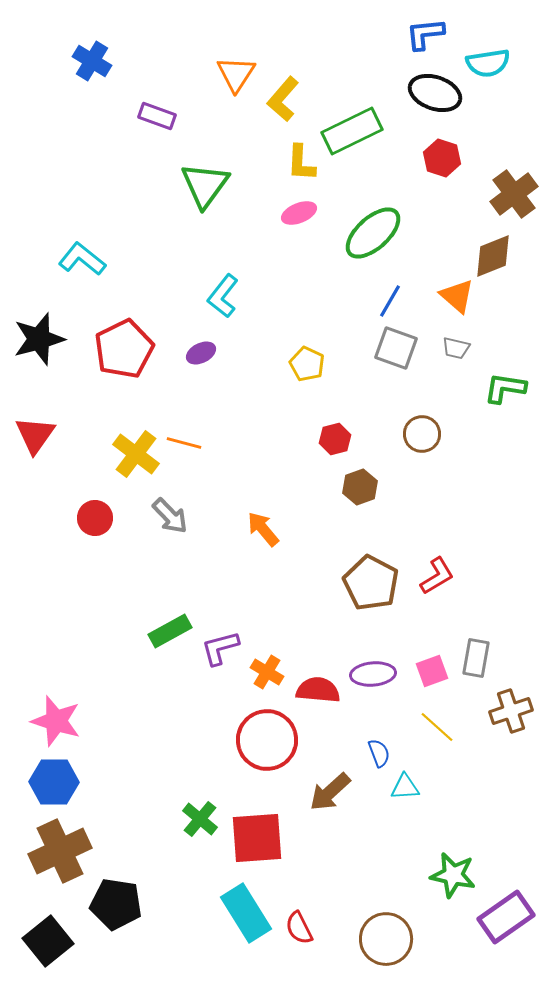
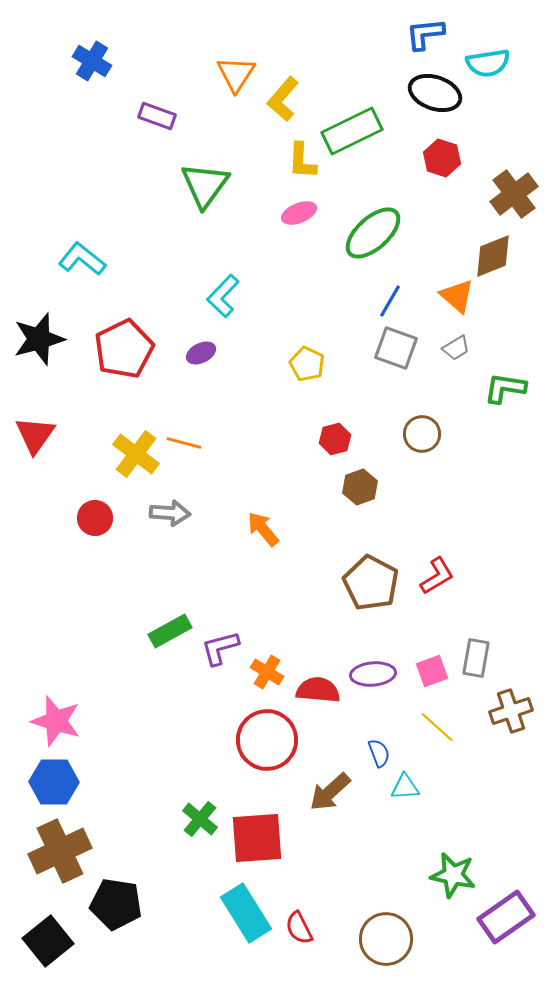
yellow L-shape at (301, 163): moved 1 px right, 2 px up
cyan L-shape at (223, 296): rotated 6 degrees clockwise
gray trapezoid at (456, 348): rotated 44 degrees counterclockwise
gray arrow at (170, 516): moved 3 px up; rotated 42 degrees counterclockwise
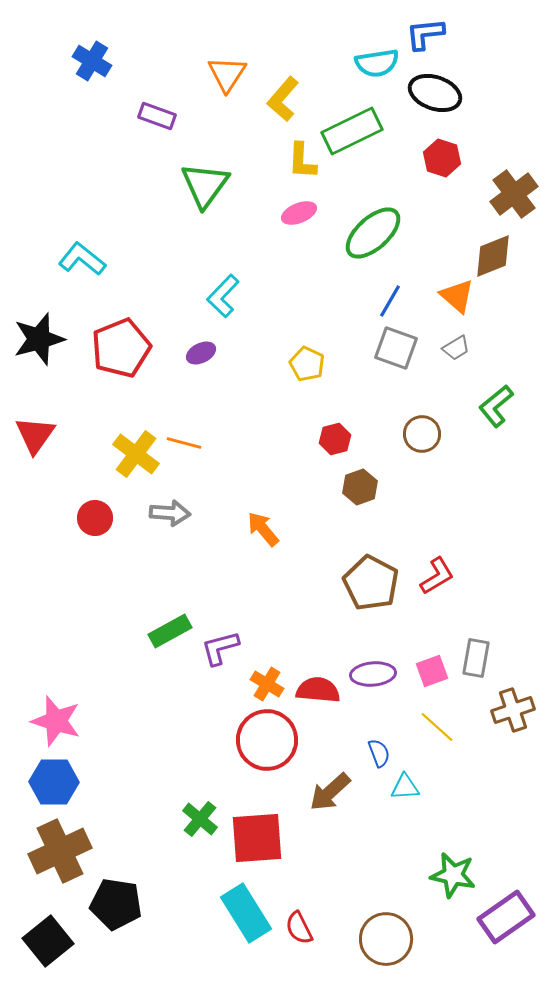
cyan semicircle at (488, 63): moved 111 px left
orange triangle at (236, 74): moved 9 px left
red pentagon at (124, 349): moved 3 px left, 1 px up; rotated 4 degrees clockwise
green L-shape at (505, 388): moved 9 px left, 18 px down; rotated 48 degrees counterclockwise
orange cross at (267, 672): moved 12 px down
brown cross at (511, 711): moved 2 px right, 1 px up
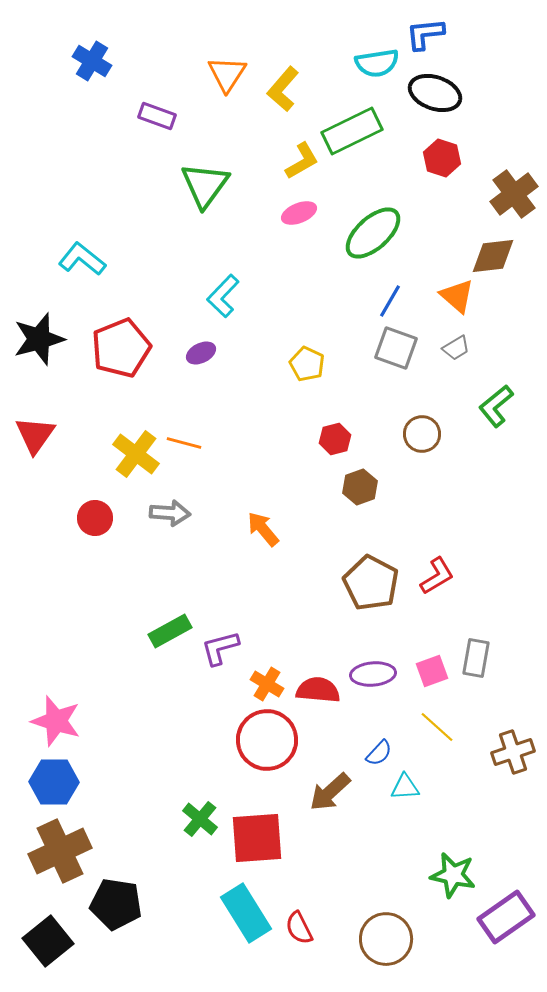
yellow L-shape at (283, 99): moved 10 px up
yellow L-shape at (302, 161): rotated 123 degrees counterclockwise
brown diamond at (493, 256): rotated 15 degrees clockwise
brown cross at (513, 710): moved 42 px down
blue semicircle at (379, 753): rotated 64 degrees clockwise
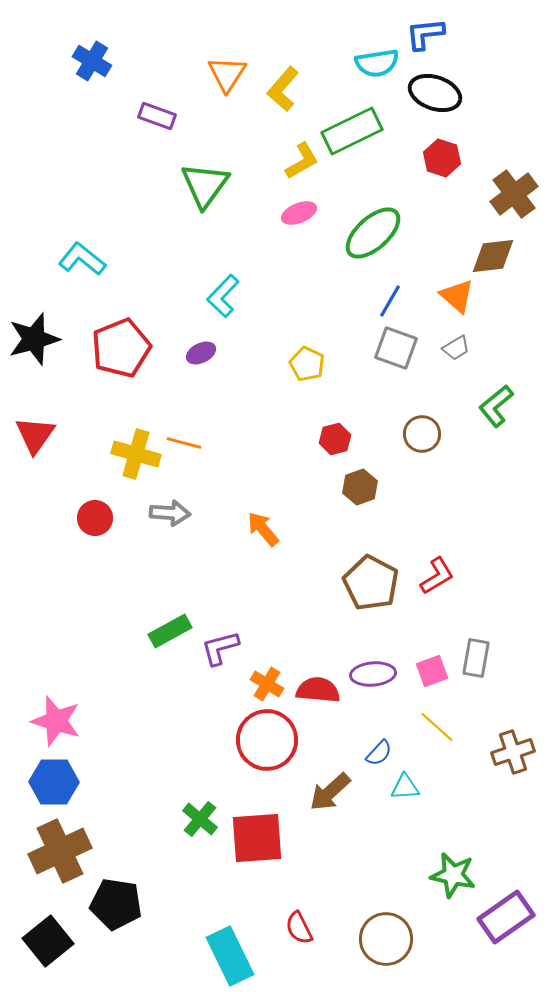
black star at (39, 339): moved 5 px left
yellow cross at (136, 454): rotated 21 degrees counterclockwise
cyan rectangle at (246, 913): moved 16 px left, 43 px down; rotated 6 degrees clockwise
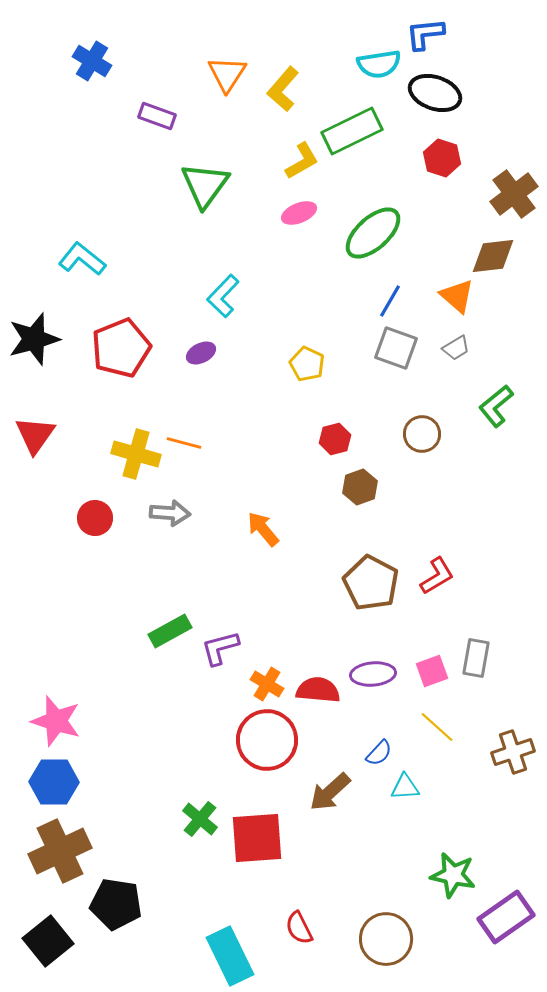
cyan semicircle at (377, 63): moved 2 px right, 1 px down
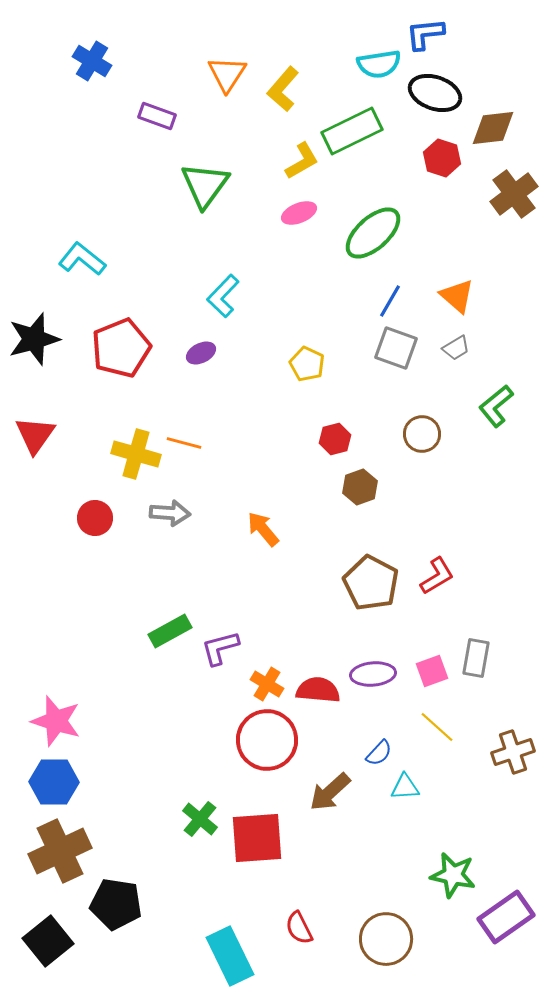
brown diamond at (493, 256): moved 128 px up
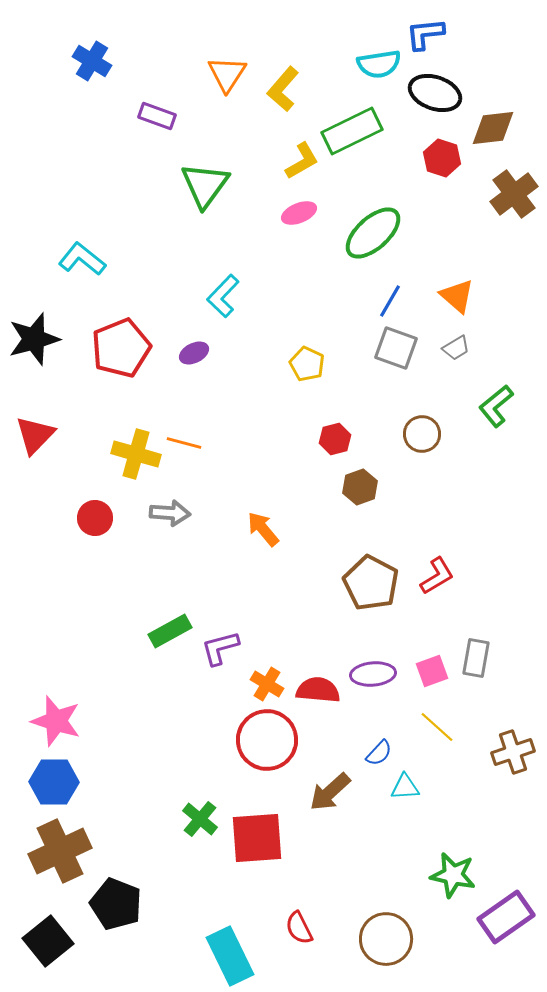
purple ellipse at (201, 353): moved 7 px left
red triangle at (35, 435): rotated 9 degrees clockwise
black pentagon at (116, 904): rotated 12 degrees clockwise
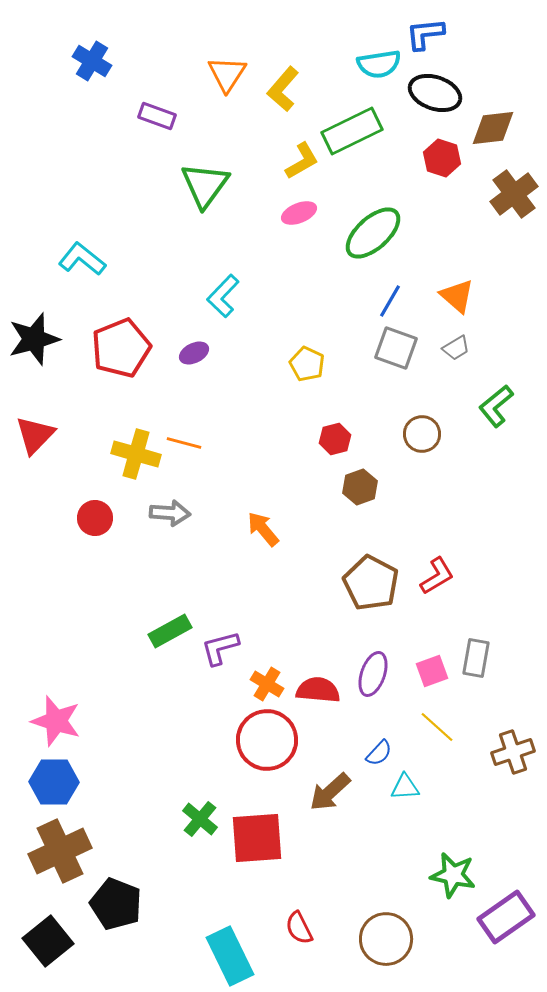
purple ellipse at (373, 674): rotated 66 degrees counterclockwise
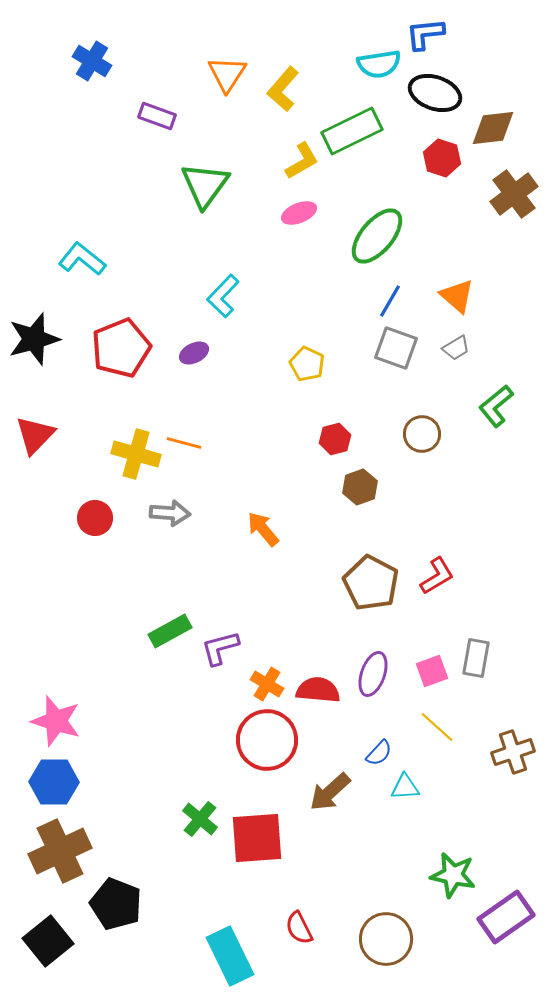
green ellipse at (373, 233): moved 4 px right, 3 px down; rotated 8 degrees counterclockwise
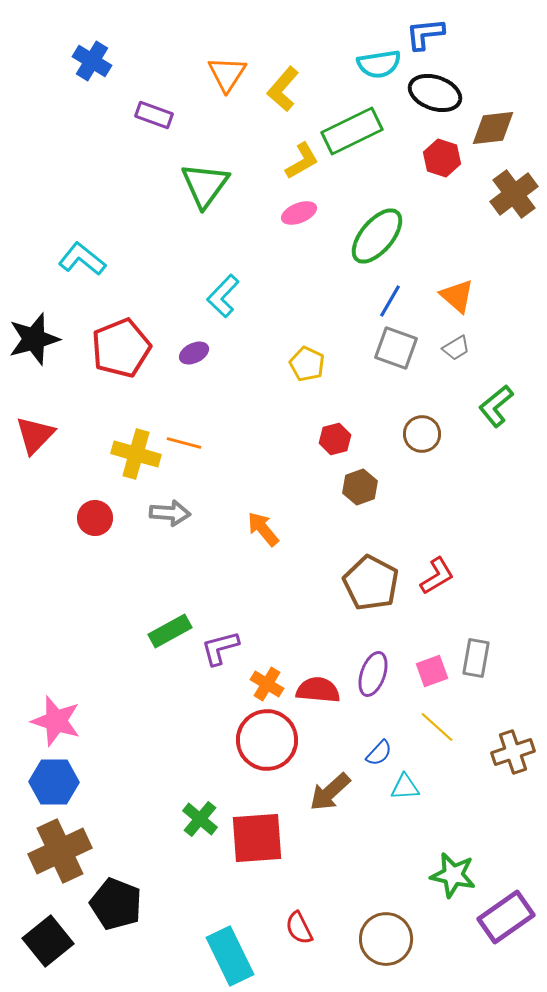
purple rectangle at (157, 116): moved 3 px left, 1 px up
